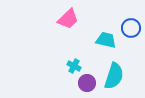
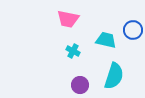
pink trapezoid: rotated 55 degrees clockwise
blue circle: moved 2 px right, 2 px down
cyan cross: moved 1 px left, 15 px up
purple circle: moved 7 px left, 2 px down
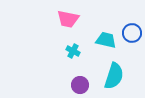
blue circle: moved 1 px left, 3 px down
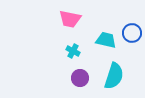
pink trapezoid: moved 2 px right
purple circle: moved 7 px up
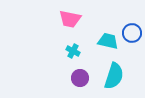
cyan trapezoid: moved 2 px right, 1 px down
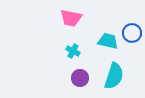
pink trapezoid: moved 1 px right, 1 px up
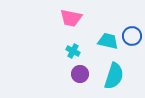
blue circle: moved 3 px down
purple circle: moved 4 px up
